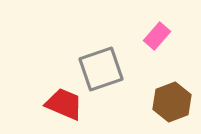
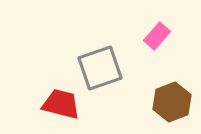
gray square: moved 1 px left, 1 px up
red trapezoid: moved 3 px left; rotated 9 degrees counterclockwise
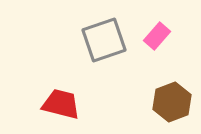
gray square: moved 4 px right, 28 px up
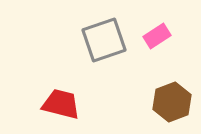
pink rectangle: rotated 16 degrees clockwise
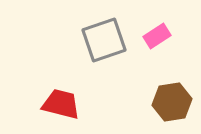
brown hexagon: rotated 12 degrees clockwise
